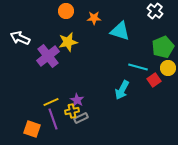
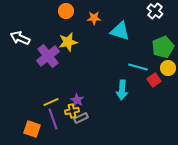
cyan arrow: rotated 24 degrees counterclockwise
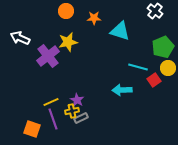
cyan arrow: rotated 84 degrees clockwise
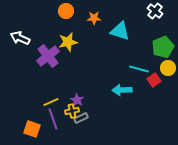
cyan line: moved 1 px right, 2 px down
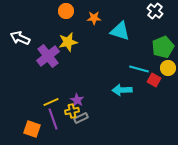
red square: rotated 24 degrees counterclockwise
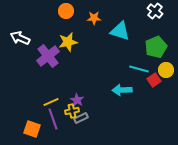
green pentagon: moved 7 px left
yellow circle: moved 2 px left, 2 px down
red square: rotated 24 degrees clockwise
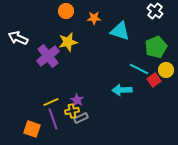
white arrow: moved 2 px left
cyan line: rotated 12 degrees clockwise
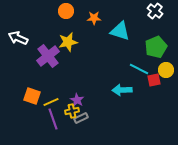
red square: rotated 24 degrees clockwise
orange square: moved 33 px up
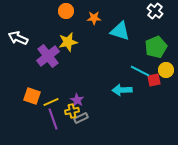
cyan line: moved 1 px right, 2 px down
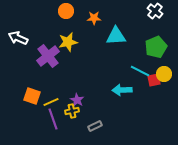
cyan triangle: moved 4 px left, 5 px down; rotated 20 degrees counterclockwise
yellow circle: moved 2 px left, 4 px down
gray rectangle: moved 14 px right, 8 px down
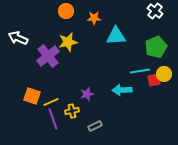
cyan line: rotated 36 degrees counterclockwise
purple star: moved 10 px right, 6 px up; rotated 24 degrees clockwise
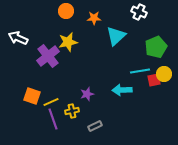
white cross: moved 16 px left, 1 px down; rotated 14 degrees counterclockwise
cyan triangle: rotated 40 degrees counterclockwise
